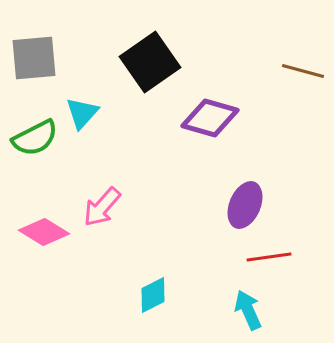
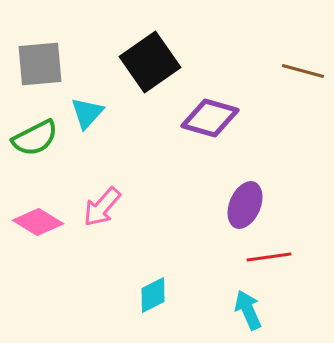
gray square: moved 6 px right, 6 px down
cyan triangle: moved 5 px right
pink diamond: moved 6 px left, 10 px up
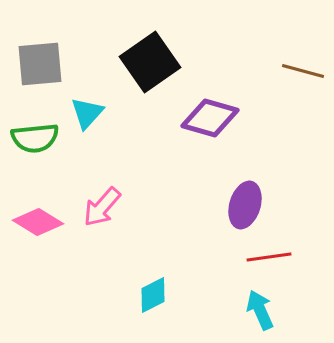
green semicircle: rotated 21 degrees clockwise
purple ellipse: rotated 6 degrees counterclockwise
cyan arrow: moved 12 px right
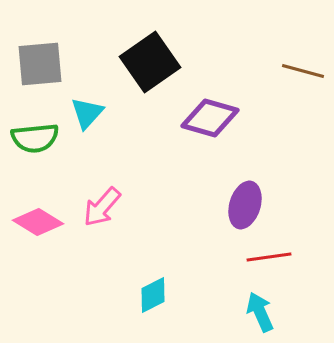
cyan arrow: moved 2 px down
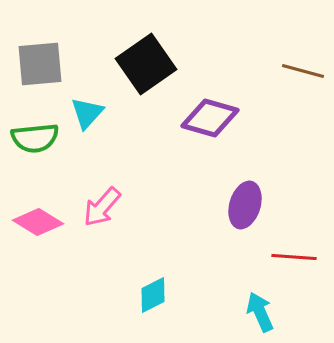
black square: moved 4 px left, 2 px down
red line: moved 25 px right; rotated 12 degrees clockwise
